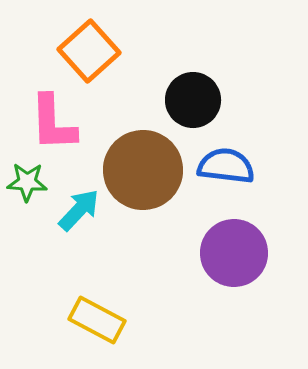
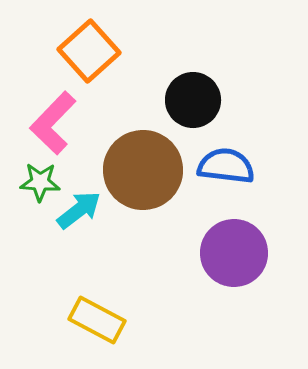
pink L-shape: rotated 46 degrees clockwise
green star: moved 13 px right
cyan arrow: rotated 9 degrees clockwise
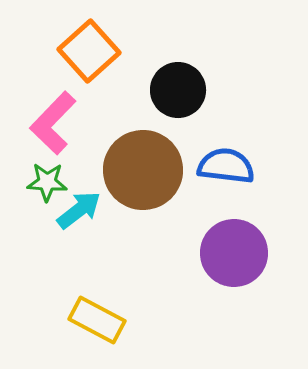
black circle: moved 15 px left, 10 px up
green star: moved 7 px right
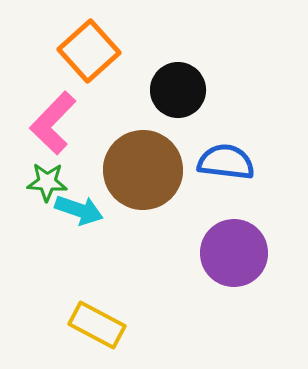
blue semicircle: moved 4 px up
cyan arrow: rotated 57 degrees clockwise
yellow rectangle: moved 5 px down
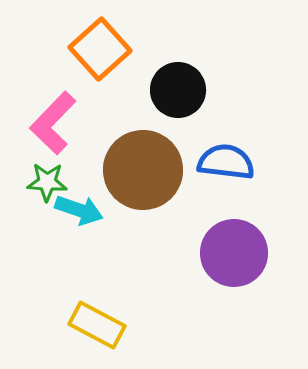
orange square: moved 11 px right, 2 px up
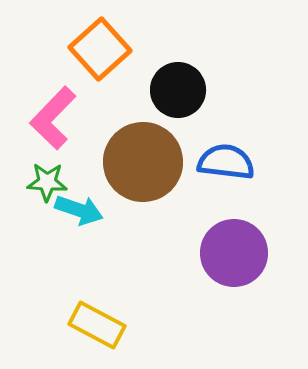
pink L-shape: moved 5 px up
brown circle: moved 8 px up
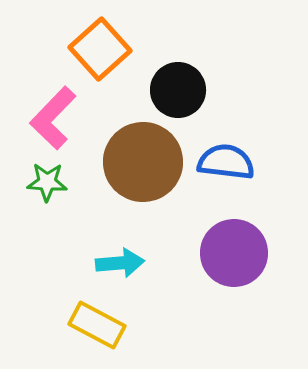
cyan arrow: moved 41 px right, 53 px down; rotated 24 degrees counterclockwise
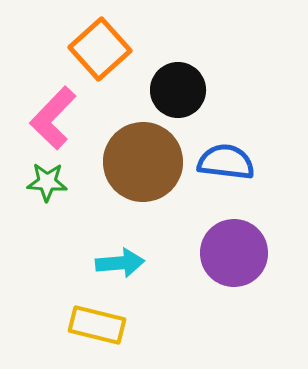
yellow rectangle: rotated 14 degrees counterclockwise
